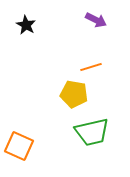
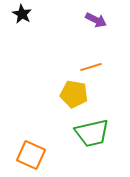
black star: moved 4 px left, 11 px up
green trapezoid: moved 1 px down
orange square: moved 12 px right, 9 px down
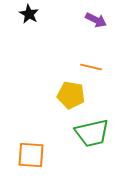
black star: moved 7 px right
orange line: rotated 30 degrees clockwise
yellow pentagon: moved 3 px left, 1 px down
orange square: rotated 20 degrees counterclockwise
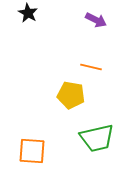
black star: moved 1 px left, 1 px up
green trapezoid: moved 5 px right, 5 px down
orange square: moved 1 px right, 4 px up
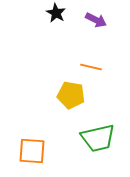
black star: moved 28 px right
green trapezoid: moved 1 px right
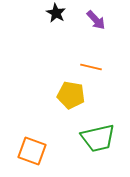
purple arrow: rotated 20 degrees clockwise
orange square: rotated 16 degrees clockwise
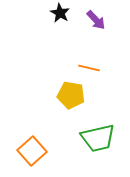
black star: moved 4 px right
orange line: moved 2 px left, 1 px down
orange square: rotated 28 degrees clockwise
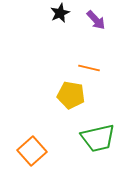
black star: rotated 18 degrees clockwise
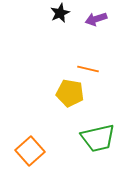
purple arrow: moved 1 px up; rotated 115 degrees clockwise
orange line: moved 1 px left, 1 px down
yellow pentagon: moved 1 px left, 2 px up
orange square: moved 2 px left
